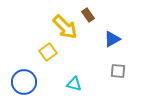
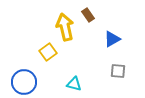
yellow arrow: rotated 148 degrees counterclockwise
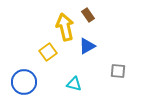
blue triangle: moved 25 px left, 7 px down
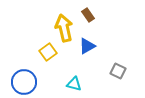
yellow arrow: moved 1 px left, 1 px down
gray square: rotated 21 degrees clockwise
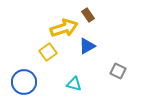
yellow arrow: rotated 84 degrees clockwise
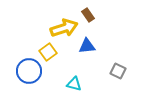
blue triangle: rotated 24 degrees clockwise
blue circle: moved 5 px right, 11 px up
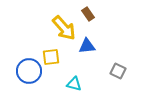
brown rectangle: moved 1 px up
yellow arrow: rotated 68 degrees clockwise
yellow square: moved 3 px right, 5 px down; rotated 30 degrees clockwise
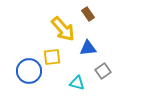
yellow arrow: moved 1 px left, 1 px down
blue triangle: moved 1 px right, 2 px down
yellow square: moved 1 px right
gray square: moved 15 px left; rotated 28 degrees clockwise
cyan triangle: moved 3 px right, 1 px up
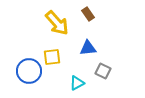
yellow arrow: moved 6 px left, 6 px up
gray square: rotated 28 degrees counterclockwise
cyan triangle: rotated 42 degrees counterclockwise
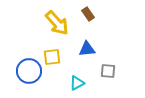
blue triangle: moved 1 px left, 1 px down
gray square: moved 5 px right; rotated 21 degrees counterclockwise
